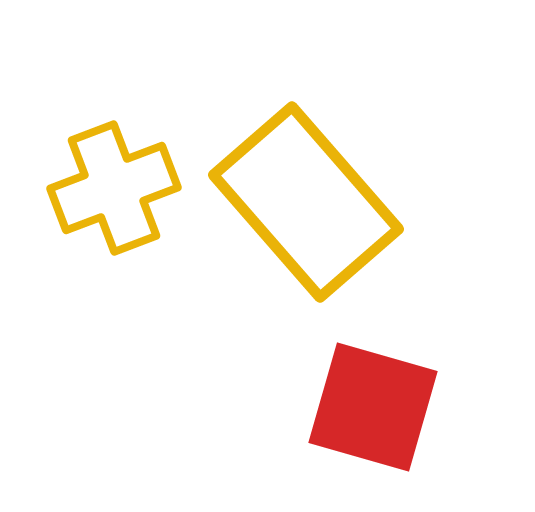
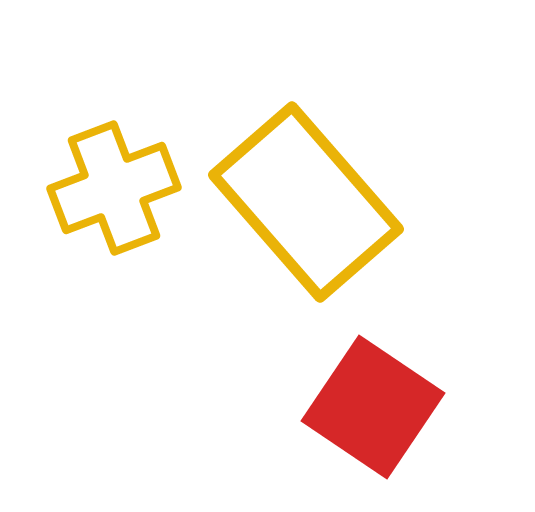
red square: rotated 18 degrees clockwise
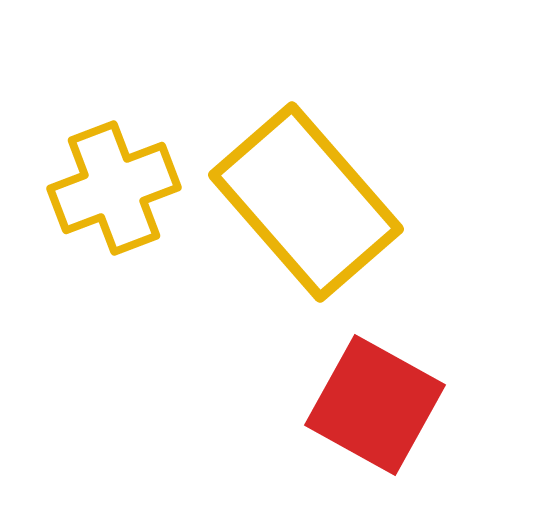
red square: moved 2 px right, 2 px up; rotated 5 degrees counterclockwise
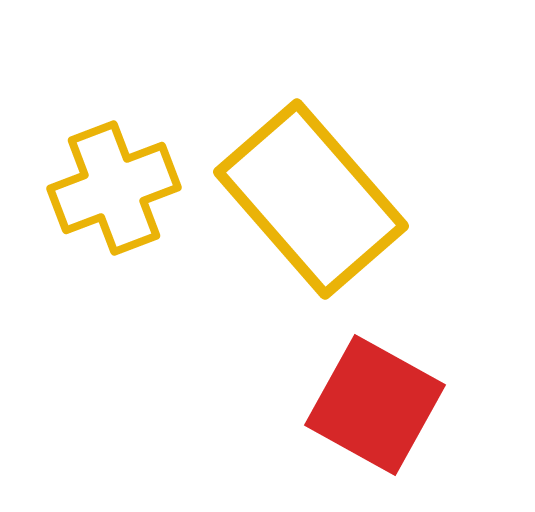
yellow rectangle: moved 5 px right, 3 px up
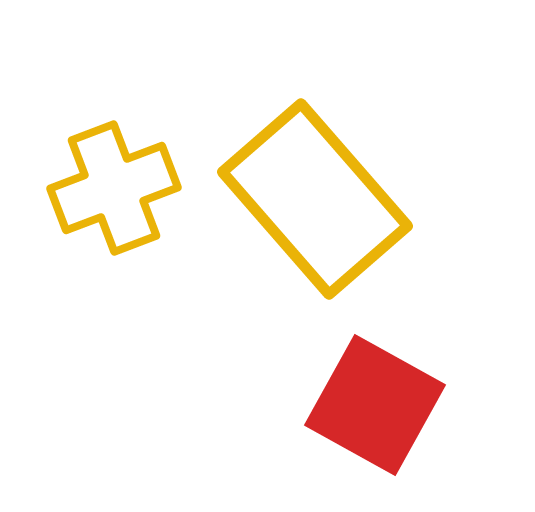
yellow rectangle: moved 4 px right
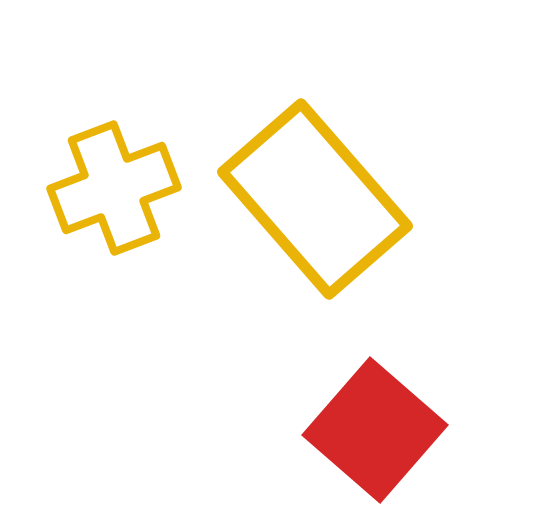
red square: moved 25 px down; rotated 12 degrees clockwise
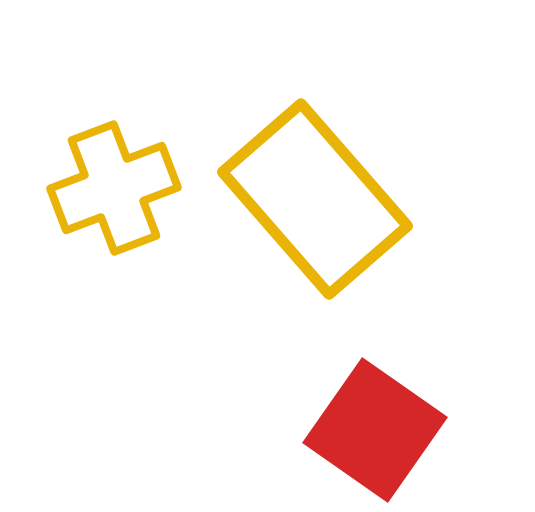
red square: rotated 6 degrees counterclockwise
